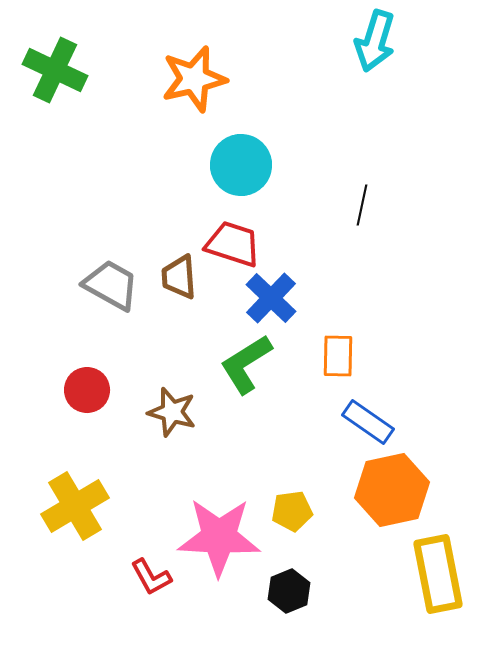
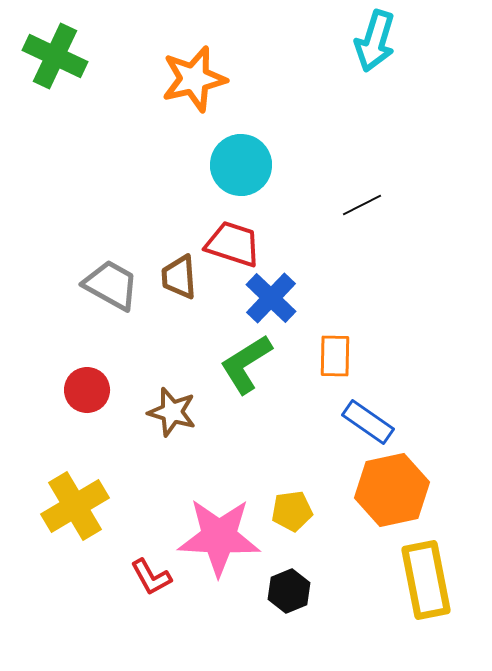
green cross: moved 14 px up
black line: rotated 51 degrees clockwise
orange rectangle: moved 3 px left
yellow rectangle: moved 12 px left, 6 px down
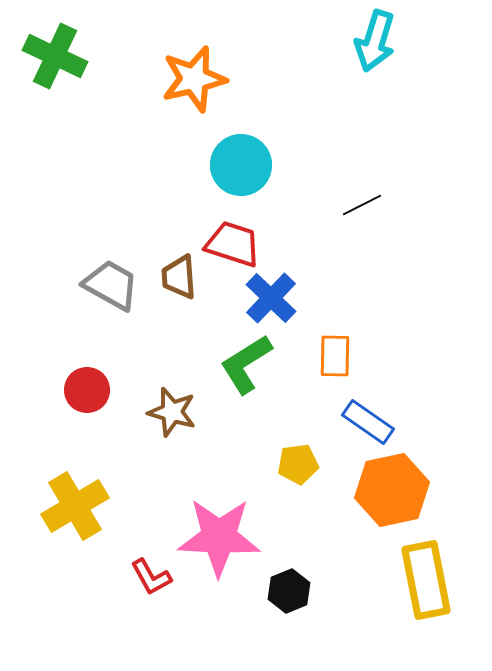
yellow pentagon: moved 6 px right, 47 px up
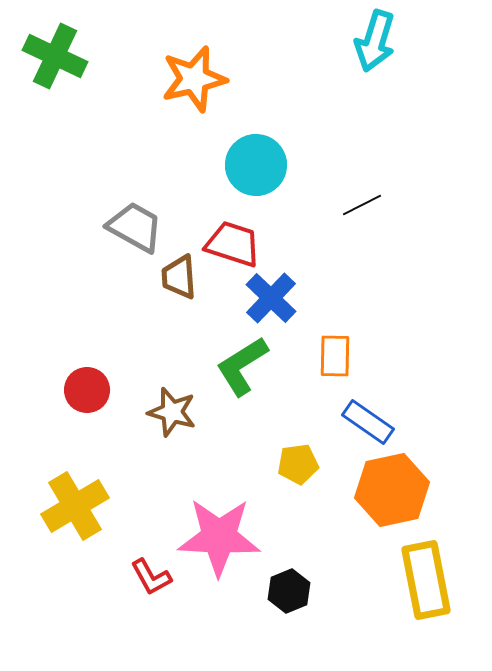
cyan circle: moved 15 px right
gray trapezoid: moved 24 px right, 58 px up
green L-shape: moved 4 px left, 2 px down
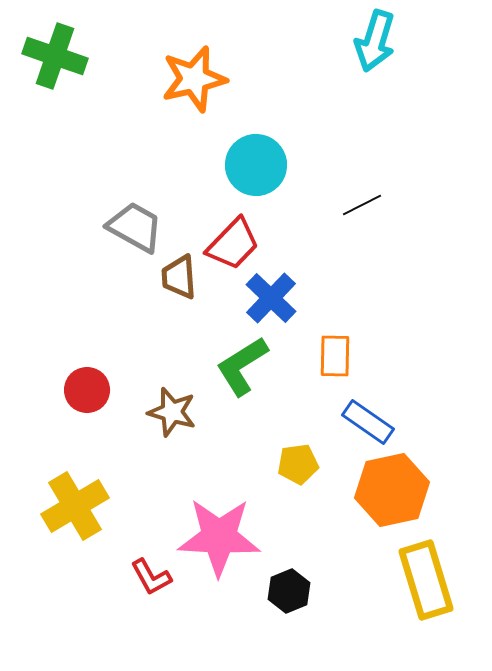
green cross: rotated 6 degrees counterclockwise
red trapezoid: rotated 116 degrees clockwise
yellow rectangle: rotated 6 degrees counterclockwise
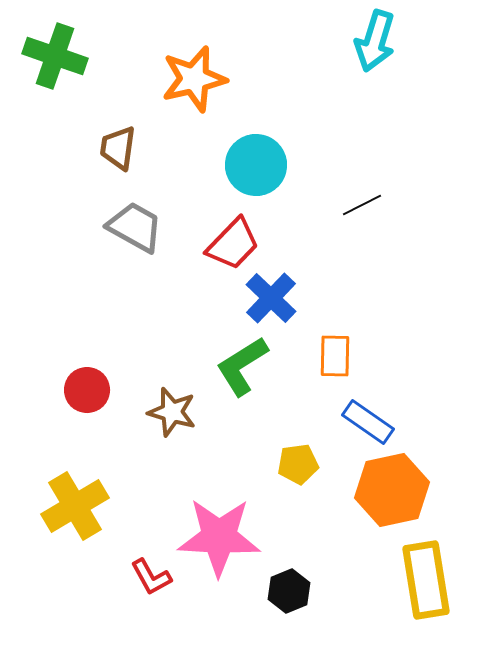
brown trapezoid: moved 61 px left, 129 px up; rotated 12 degrees clockwise
yellow rectangle: rotated 8 degrees clockwise
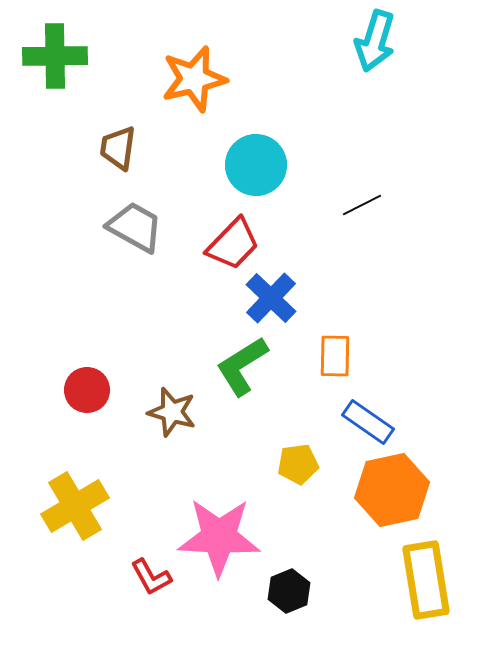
green cross: rotated 20 degrees counterclockwise
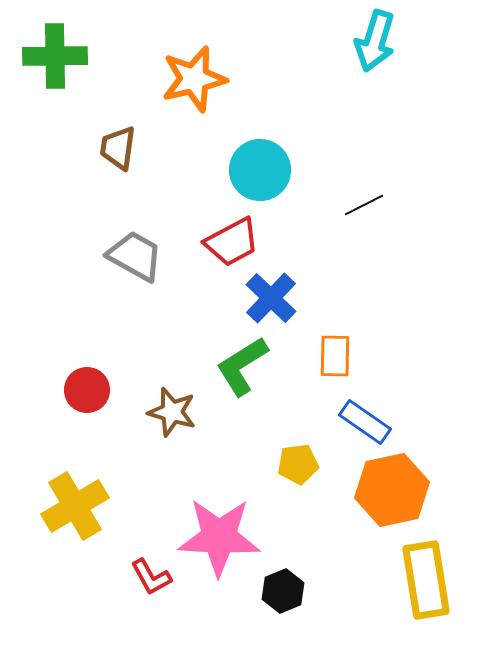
cyan circle: moved 4 px right, 5 px down
black line: moved 2 px right
gray trapezoid: moved 29 px down
red trapezoid: moved 1 px left, 2 px up; rotated 18 degrees clockwise
blue rectangle: moved 3 px left
black hexagon: moved 6 px left
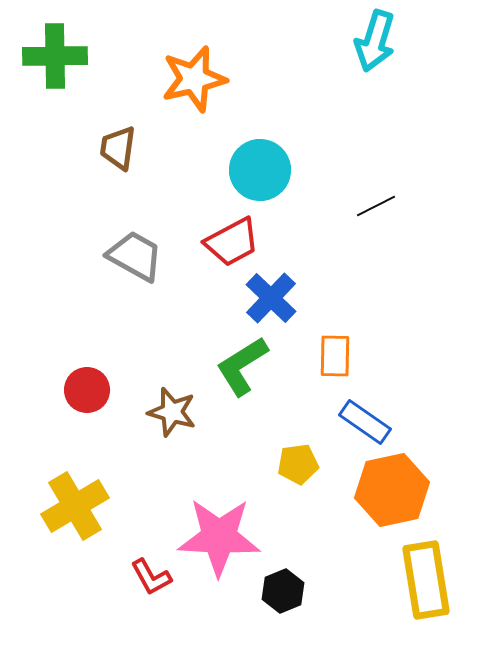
black line: moved 12 px right, 1 px down
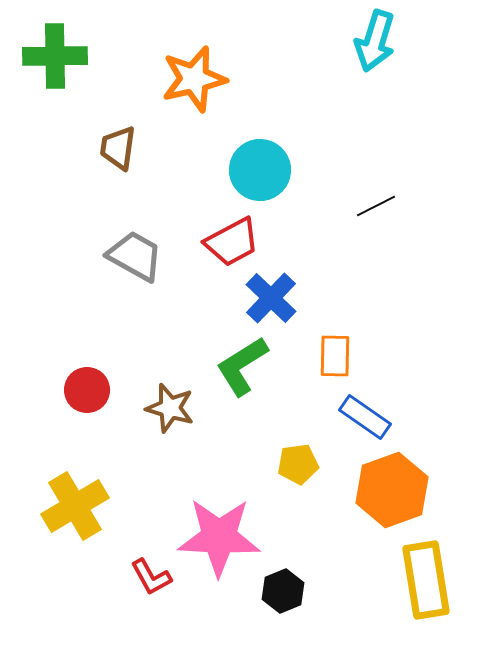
brown star: moved 2 px left, 4 px up
blue rectangle: moved 5 px up
orange hexagon: rotated 8 degrees counterclockwise
